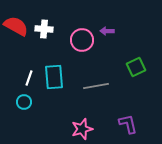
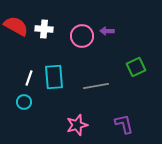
pink circle: moved 4 px up
purple L-shape: moved 4 px left
pink star: moved 5 px left, 4 px up
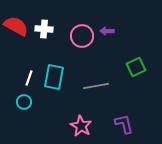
cyan rectangle: rotated 15 degrees clockwise
pink star: moved 4 px right, 1 px down; rotated 25 degrees counterclockwise
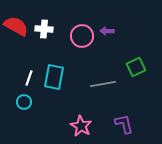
gray line: moved 7 px right, 2 px up
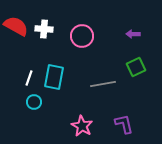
purple arrow: moved 26 px right, 3 px down
cyan circle: moved 10 px right
pink star: moved 1 px right
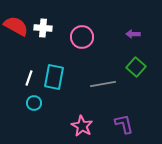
white cross: moved 1 px left, 1 px up
pink circle: moved 1 px down
green square: rotated 24 degrees counterclockwise
cyan circle: moved 1 px down
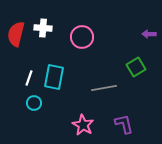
red semicircle: moved 8 px down; rotated 105 degrees counterclockwise
purple arrow: moved 16 px right
green square: rotated 18 degrees clockwise
gray line: moved 1 px right, 4 px down
pink star: moved 1 px right, 1 px up
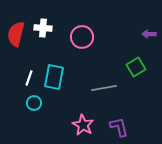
purple L-shape: moved 5 px left, 3 px down
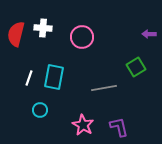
cyan circle: moved 6 px right, 7 px down
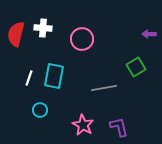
pink circle: moved 2 px down
cyan rectangle: moved 1 px up
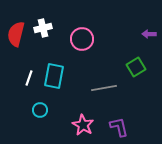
white cross: rotated 18 degrees counterclockwise
